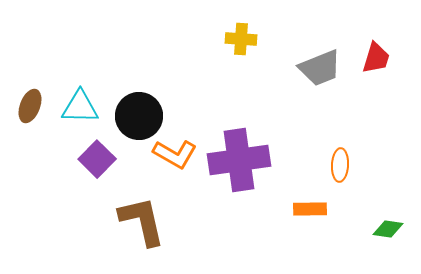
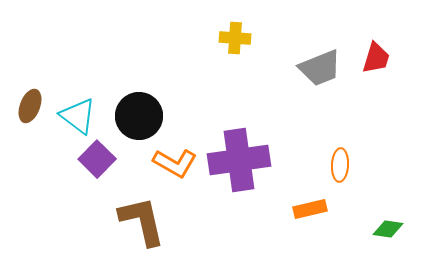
yellow cross: moved 6 px left, 1 px up
cyan triangle: moved 2 px left, 9 px down; rotated 36 degrees clockwise
orange L-shape: moved 9 px down
orange rectangle: rotated 12 degrees counterclockwise
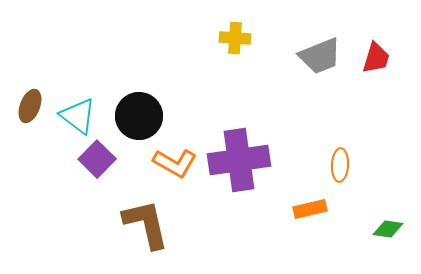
gray trapezoid: moved 12 px up
brown L-shape: moved 4 px right, 3 px down
